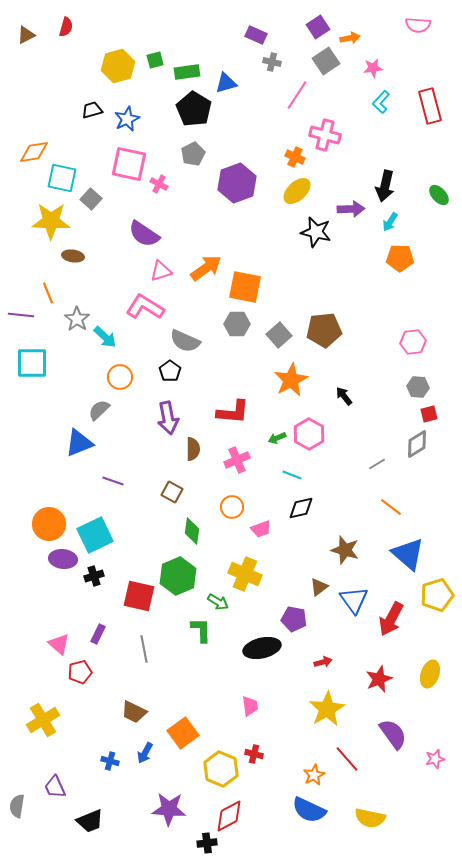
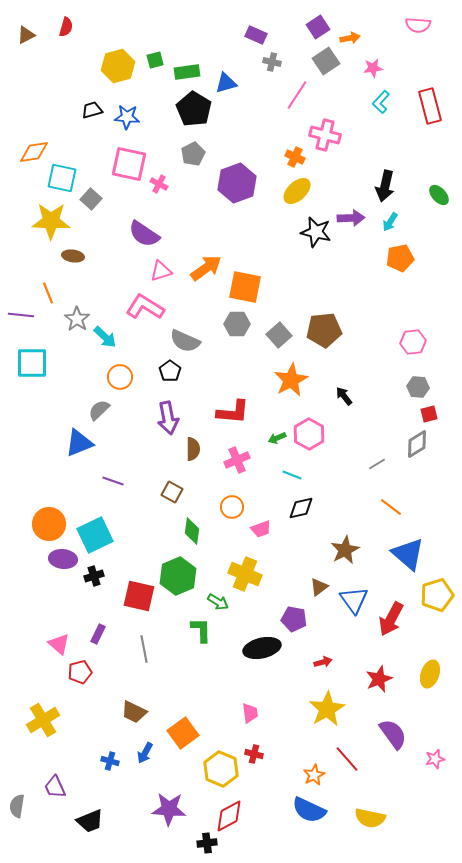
blue star at (127, 119): moved 2 px up; rotated 30 degrees clockwise
purple arrow at (351, 209): moved 9 px down
orange pentagon at (400, 258): rotated 12 degrees counterclockwise
brown star at (345, 550): rotated 28 degrees clockwise
pink trapezoid at (250, 706): moved 7 px down
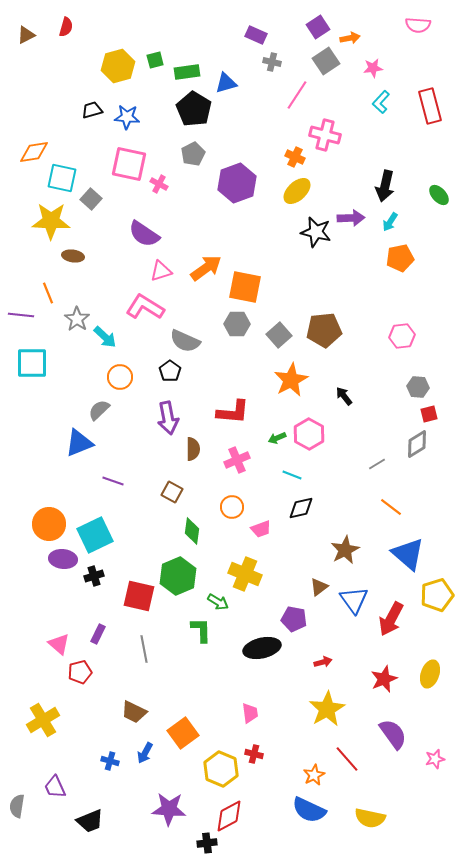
pink hexagon at (413, 342): moved 11 px left, 6 px up
red star at (379, 679): moved 5 px right
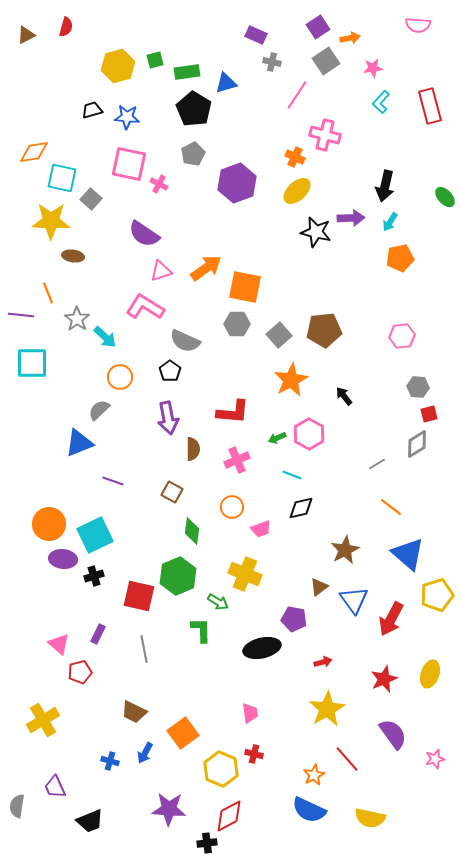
green ellipse at (439, 195): moved 6 px right, 2 px down
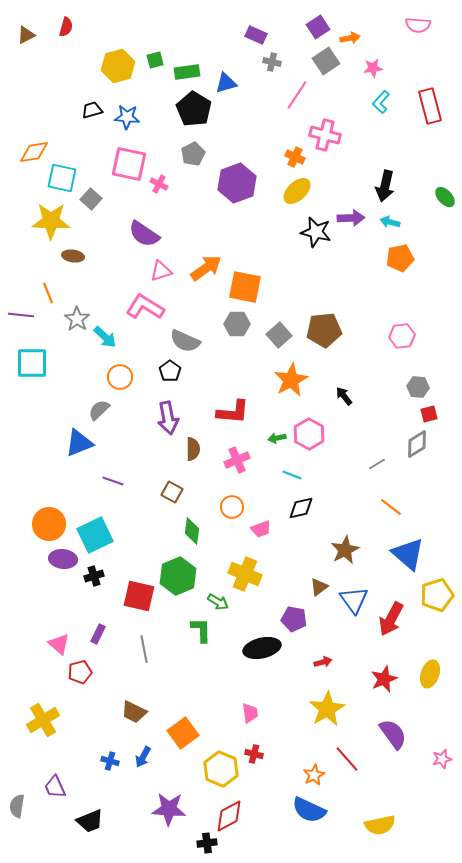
cyan arrow at (390, 222): rotated 72 degrees clockwise
green arrow at (277, 438): rotated 12 degrees clockwise
blue arrow at (145, 753): moved 2 px left, 4 px down
pink star at (435, 759): moved 7 px right
yellow semicircle at (370, 818): moved 10 px right, 7 px down; rotated 24 degrees counterclockwise
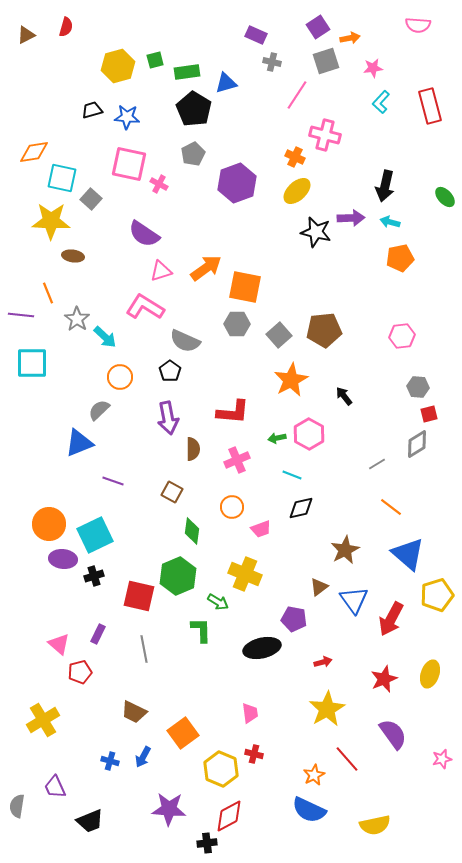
gray square at (326, 61): rotated 16 degrees clockwise
yellow semicircle at (380, 825): moved 5 px left
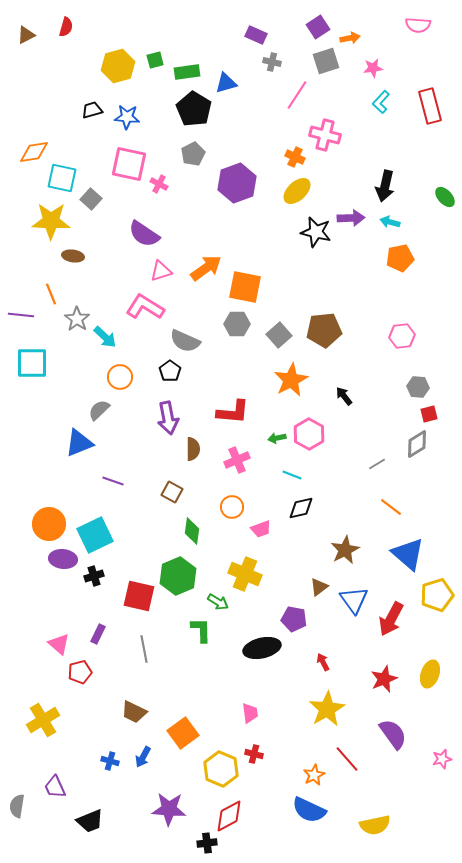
orange line at (48, 293): moved 3 px right, 1 px down
red arrow at (323, 662): rotated 102 degrees counterclockwise
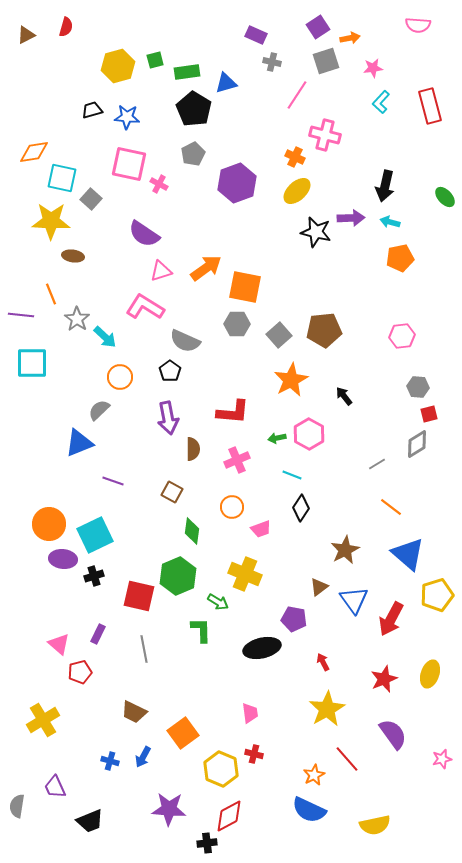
black diamond at (301, 508): rotated 44 degrees counterclockwise
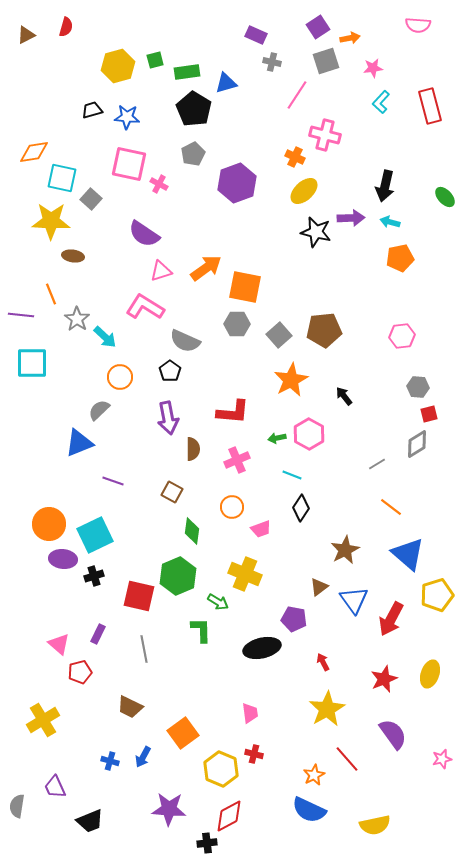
yellow ellipse at (297, 191): moved 7 px right
brown trapezoid at (134, 712): moved 4 px left, 5 px up
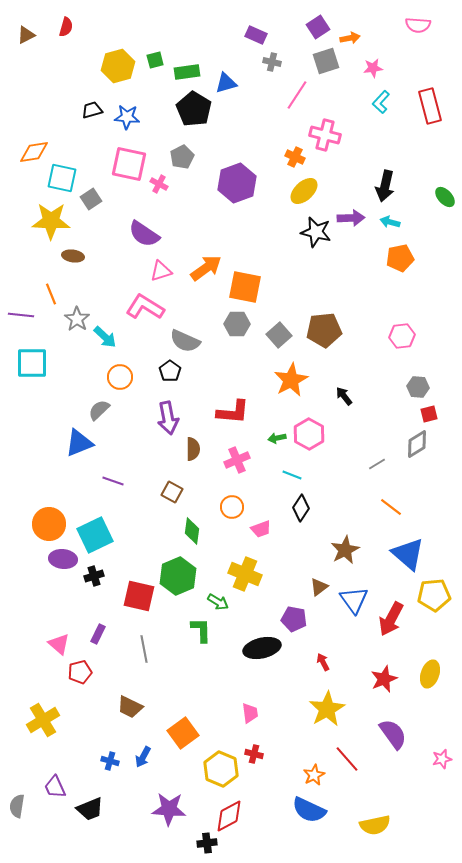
gray pentagon at (193, 154): moved 11 px left, 3 px down
gray square at (91, 199): rotated 15 degrees clockwise
yellow pentagon at (437, 595): moved 3 px left; rotated 12 degrees clockwise
black trapezoid at (90, 821): moved 12 px up
